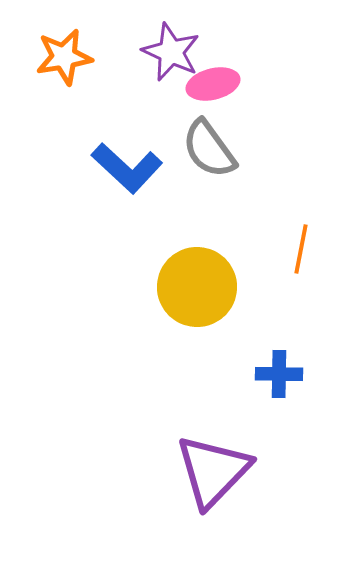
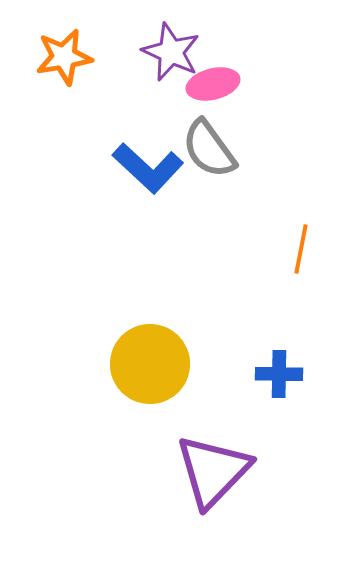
blue L-shape: moved 21 px right
yellow circle: moved 47 px left, 77 px down
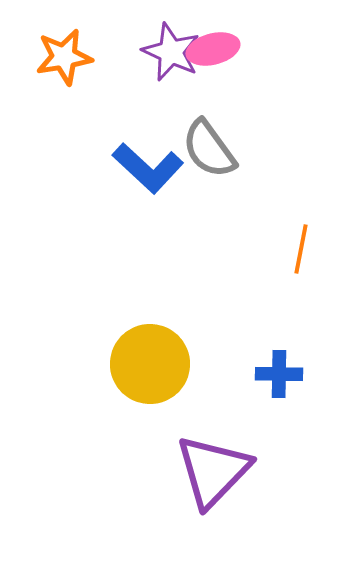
pink ellipse: moved 35 px up
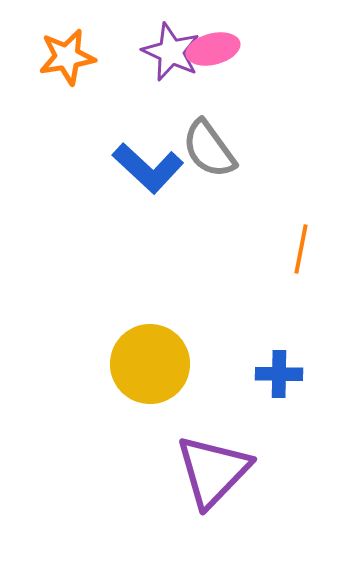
orange star: moved 3 px right
